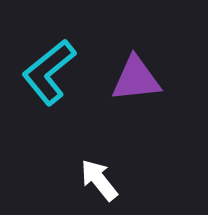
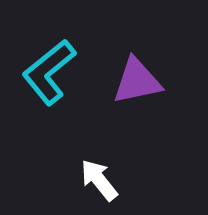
purple triangle: moved 1 px right, 2 px down; rotated 6 degrees counterclockwise
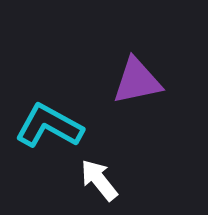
cyan L-shape: moved 54 px down; rotated 68 degrees clockwise
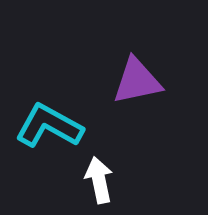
white arrow: rotated 27 degrees clockwise
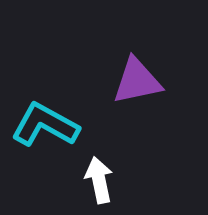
cyan L-shape: moved 4 px left, 1 px up
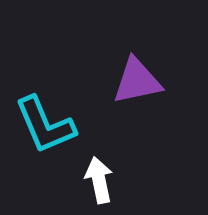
cyan L-shape: rotated 142 degrees counterclockwise
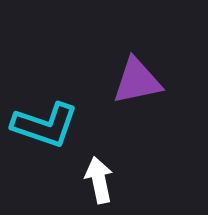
cyan L-shape: rotated 48 degrees counterclockwise
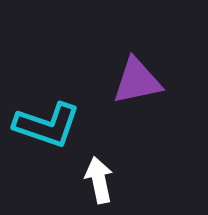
cyan L-shape: moved 2 px right
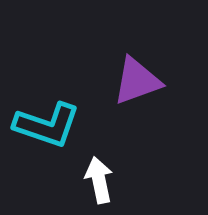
purple triangle: rotated 8 degrees counterclockwise
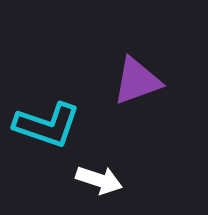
white arrow: rotated 120 degrees clockwise
